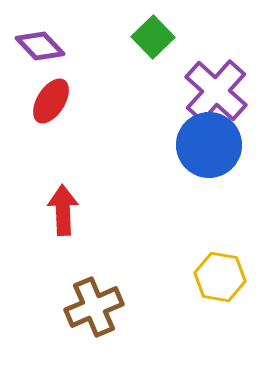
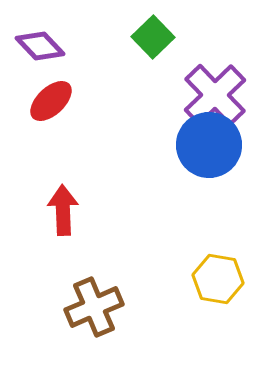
purple cross: moved 1 px left, 4 px down; rotated 4 degrees clockwise
red ellipse: rotated 15 degrees clockwise
yellow hexagon: moved 2 px left, 2 px down
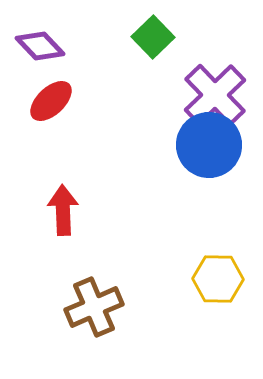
yellow hexagon: rotated 9 degrees counterclockwise
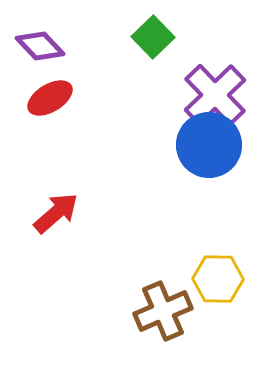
red ellipse: moved 1 px left, 3 px up; rotated 12 degrees clockwise
red arrow: moved 7 px left, 3 px down; rotated 51 degrees clockwise
brown cross: moved 69 px right, 4 px down
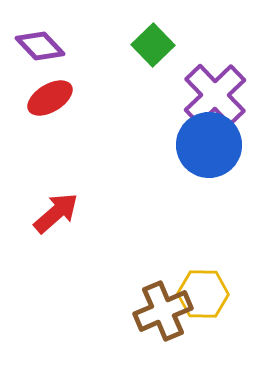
green square: moved 8 px down
yellow hexagon: moved 15 px left, 15 px down
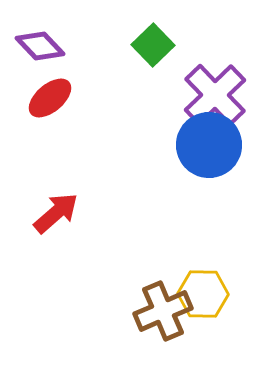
red ellipse: rotated 9 degrees counterclockwise
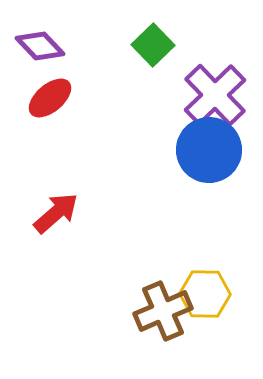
blue circle: moved 5 px down
yellow hexagon: moved 2 px right
